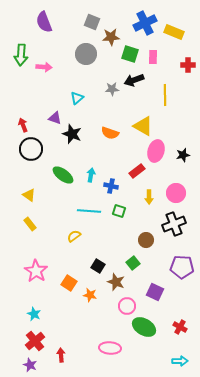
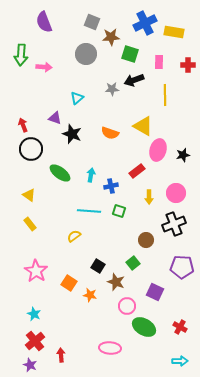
yellow rectangle at (174, 32): rotated 12 degrees counterclockwise
pink rectangle at (153, 57): moved 6 px right, 5 px down
pink ellipse at (156, 151): moved 2 px right, 1 px up
green ellipse at (63, 175): moved 3 px left, 2 px up
blue cross at (111, 186): rotated 24 degrees counterclockwise
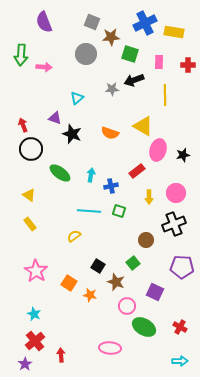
purple star at (30, 365): moved 5 px left, 1 px up; rotated 16 degrees clockwise
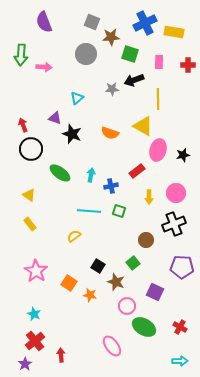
yellow line at (165, 95): moved 7 px left, 4 px down
pink ellipse at (110, 348): moved 2 px right, 2 px up; rotated 50 degrees clockwise
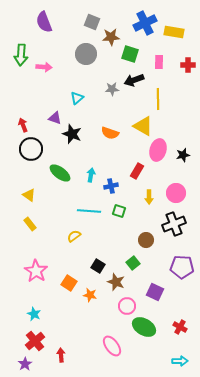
red rectangle at (137, 171): rotated 21 degrees counterclockwise
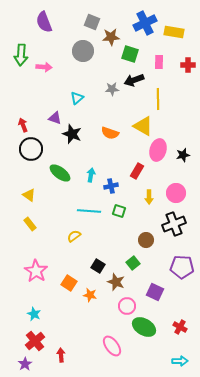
gray circle at (86, 54): moved 3 px left, 3 px up
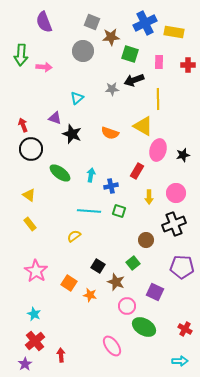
red cross at (180, 327): moved 5 px right, 2 px down
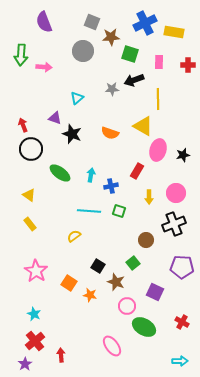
red cross at (185, 329): moved 3 px left, 7 px up
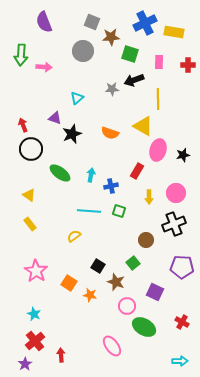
black star at (72, 134): rotated 30 degrees clockwise
